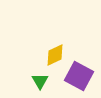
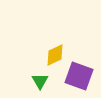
purple square: rotated 8 degrees counterclockwise
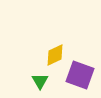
purple square: moved 1 px right, 1 px up
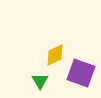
purple square: moved 1 px right, 2 px up
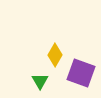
yellow diamond: rotated 35 degrees counterclockwise
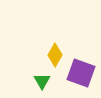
green triangle: moved 2 px right
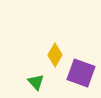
green triangle: moved 6 px left, 1 px down; rotated 12 degrees counterclockwise
